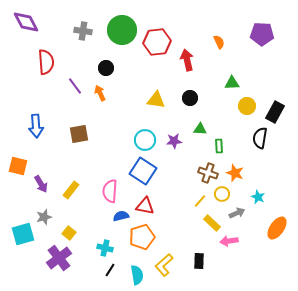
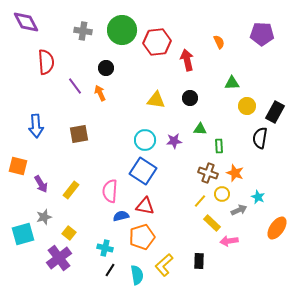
gray arrow at (237, 213): moved 2 px right, 3 px up
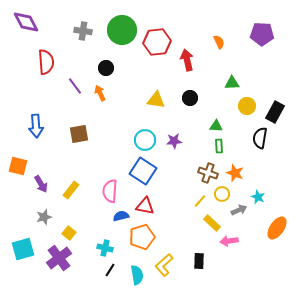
green triangle at (200, 129): moved 16 px right, 3 px up
cyan square at (23, 234): moved 15 px down
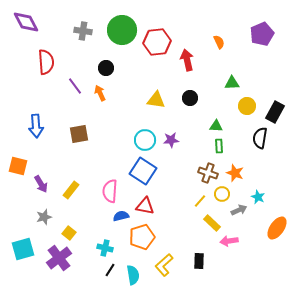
purple pentagon at (262, 34): rotated 25 degrees counterclockwise
purple star at (174, 141): moved 3 px left, 1 px up
cyan semicircle at (137, 275): moved 4 px left
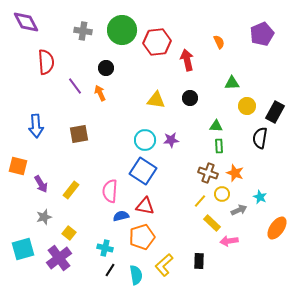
cyan star at (258, 197): moved 2 px right
cyan semicircle at (133, 275): moved 3 px right
